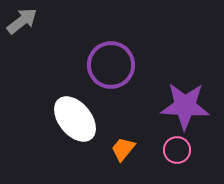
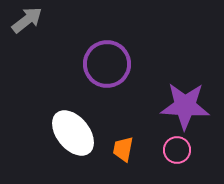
gray arrow: moved 5 px right, 1 px up
purple circle: moved 4 px left, 1 px up
white ellipse: moved 2 px left, 14 px down
orange trapezoid: rotated 28 degrees counterclockwise
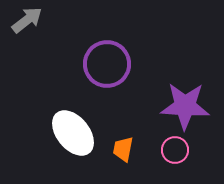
pink circle: moved 2 px left
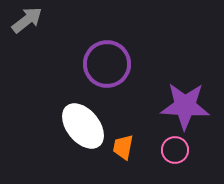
white ellipse: moved 10 px right, 7 px up
orange trapezoid: moved 2 px up
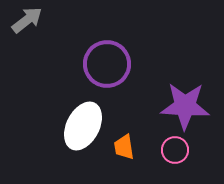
white ellipse: rotated 66 degrees clockwise
orange trapezoid: moved 1 px right; rotated 20 degrees counterclockwise
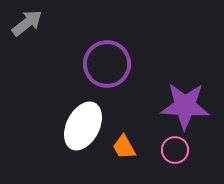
gray arrow: moved 3 px down
orange trapezoid: rotated 20 degrees counterclockwise
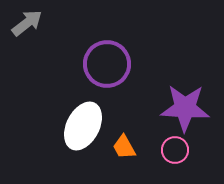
purple star: moved 2 px down
